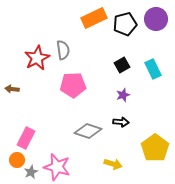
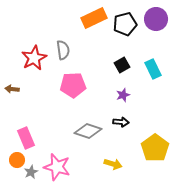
red star: moved 3 px left
pink rectangle: rotated 50 degrees counterclockwise
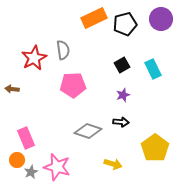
purple circle: moved 5 px right
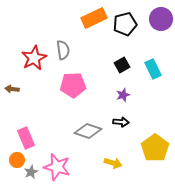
yellow arrow: moved 1 px up
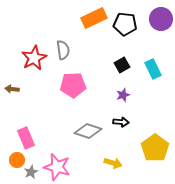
black pentagon: rotated 20 degrees clockwise
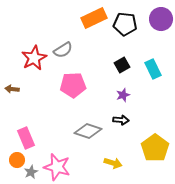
gray semicircle: rotated 66 degrees clockwise
black arrow: moved 2 px up
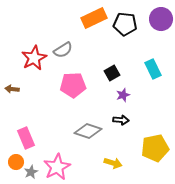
black square: moved 10 px left, 8 px down
yellow pentagon: rotated 24 degrees clockwise
orange circle: moved 1 px left, 2 px down
pink star: rotated 28 degrees clockwise
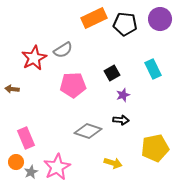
purple circle: moved 1 px left
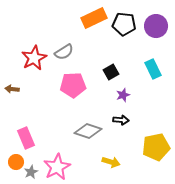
purple circle: moved 4 px left, 7 px down
black pentagon: moved 1 px left
gray semicircle: moved 1 px right, 2 px down
black square: moved 1 px left, 1 px up
yellow pentagon: moved 1 px right, 1 px up
yellow arrow: moved 2 px left, 1 px up
